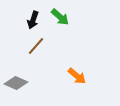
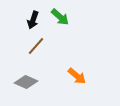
gray diamond: moved 10 px right, 1 px up
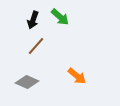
gray diamond: moved 1 px right
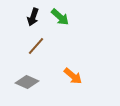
black arrow: moved 3 px up
orange arrow: moved 4 px left
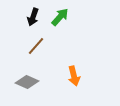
green arrow: rotated 90 degrees counterclockwise
orange arrow: moved 1 px right; rotated 36 degrees clockwise
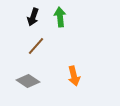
green arrow: rotated 48 degrees counterclockwise
gray diamond: moved 1 px right, 1 px up; rotated 10 degrees clockwise
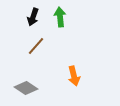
gray diamond: moved 2 px left, 7 px down
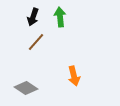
brown line: moved 4 px up
